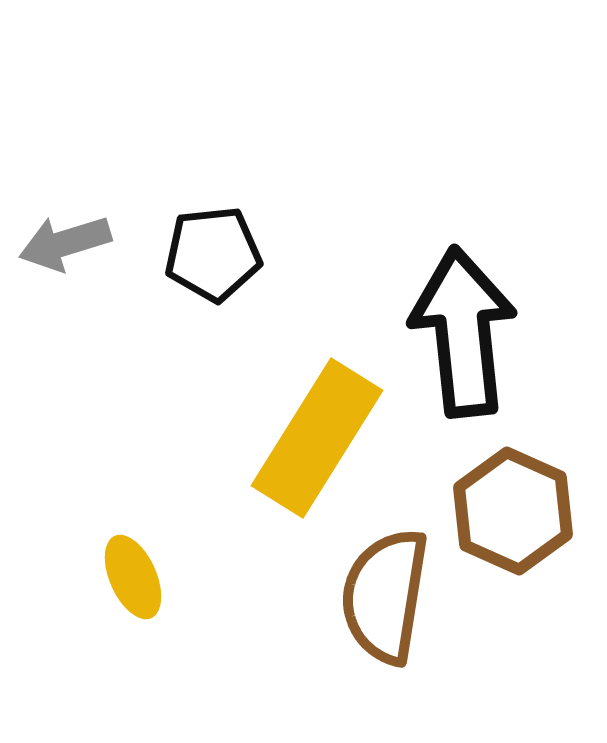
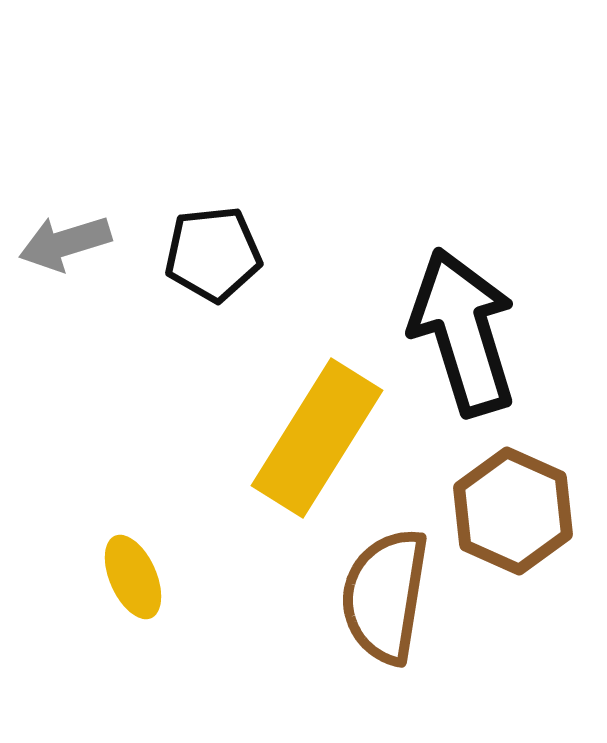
black arrow: rotated 11 degrees counterclockwise
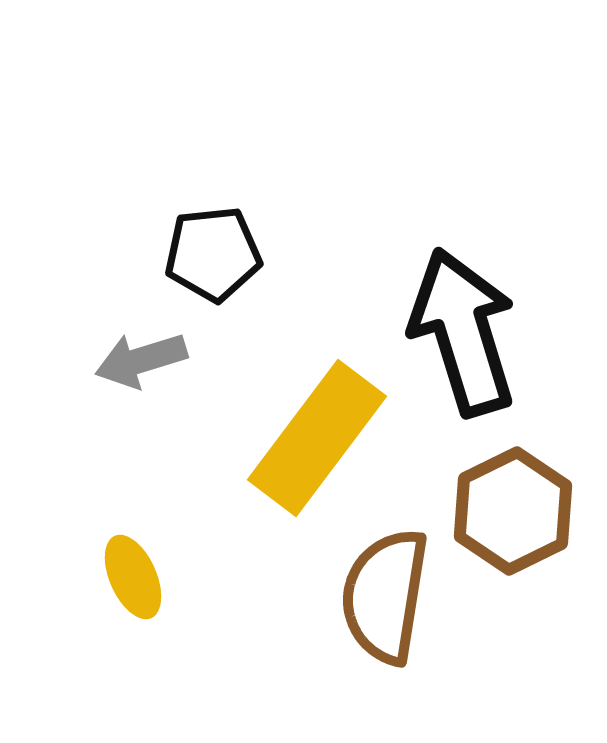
gray arrow: moved 76 px right, 117 px down
yellow rectangle: rotated 5 degrees clockwise
brown hexagon: rotated 10 degrees clockwise
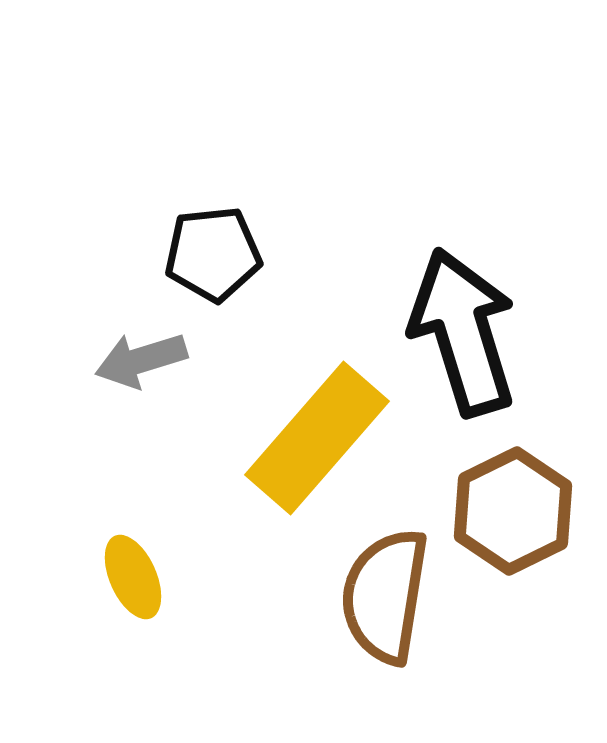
yellow rectangle: rotated 4 degrees clockwise
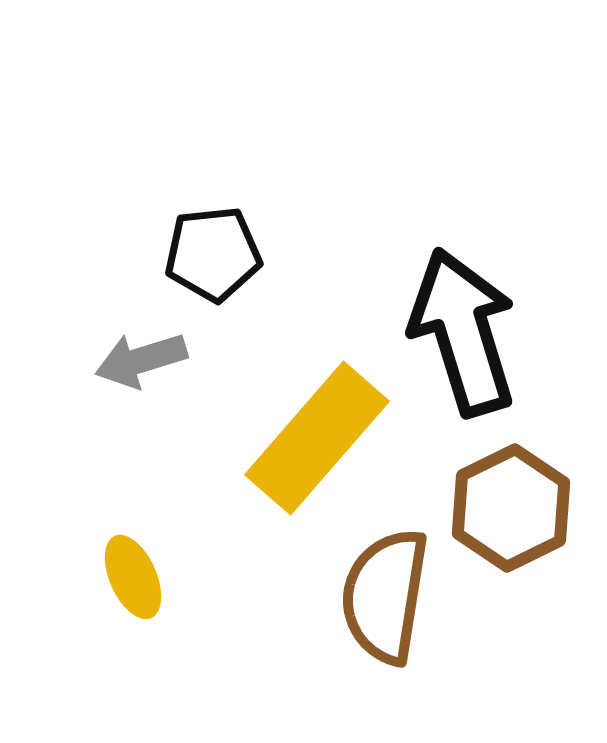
brown hexagon: moved 2 px left, 3 px up
